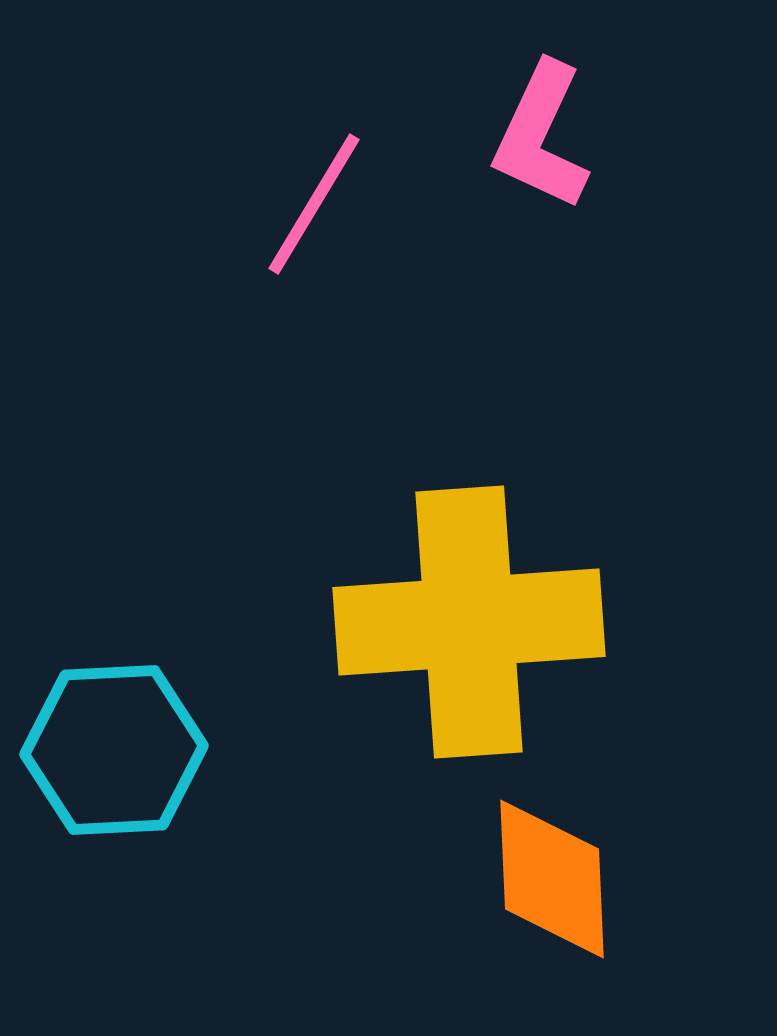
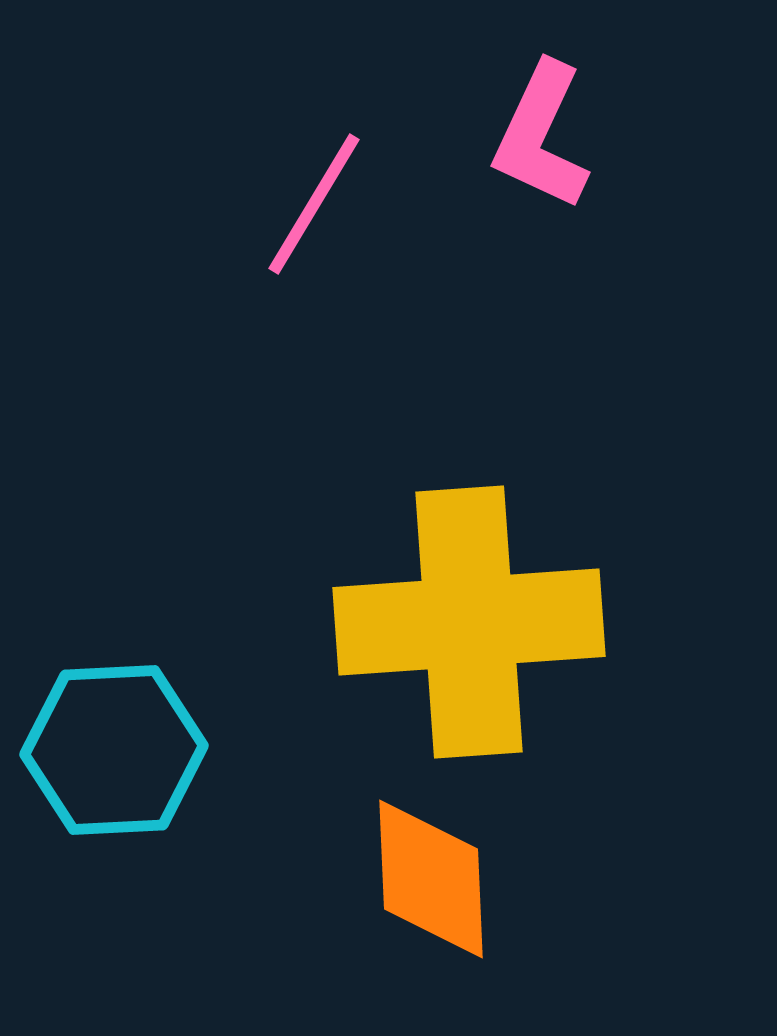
orange diamond: moved 121 px left
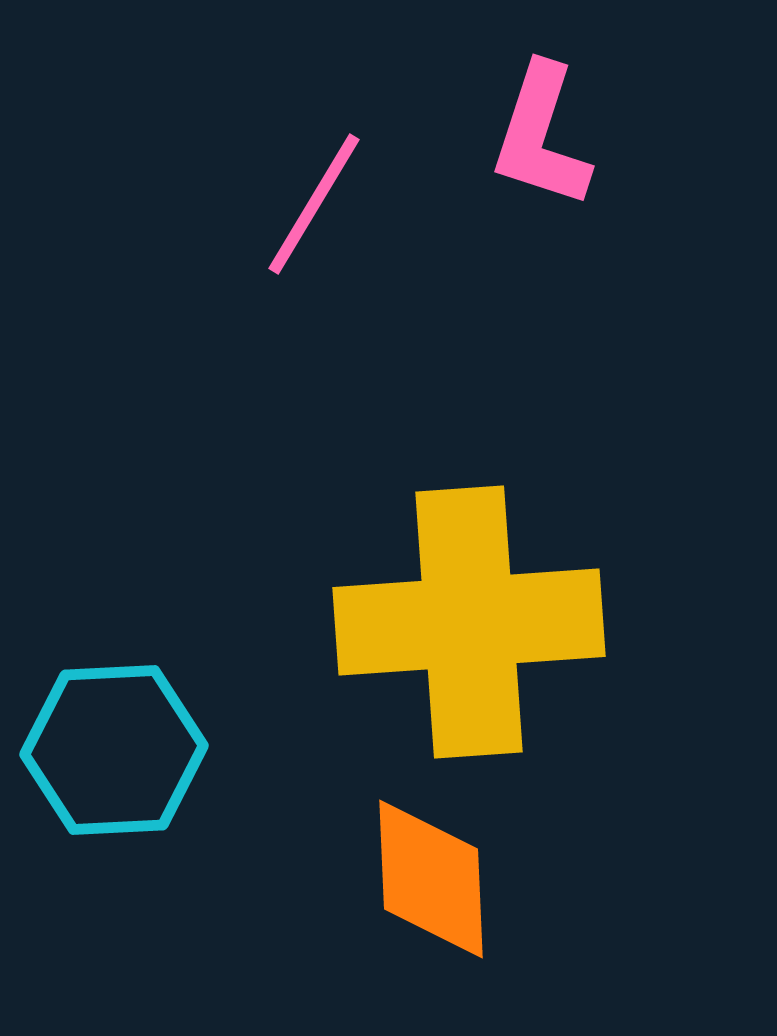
pink L-shape: rotated 7 degrees counterclockwise
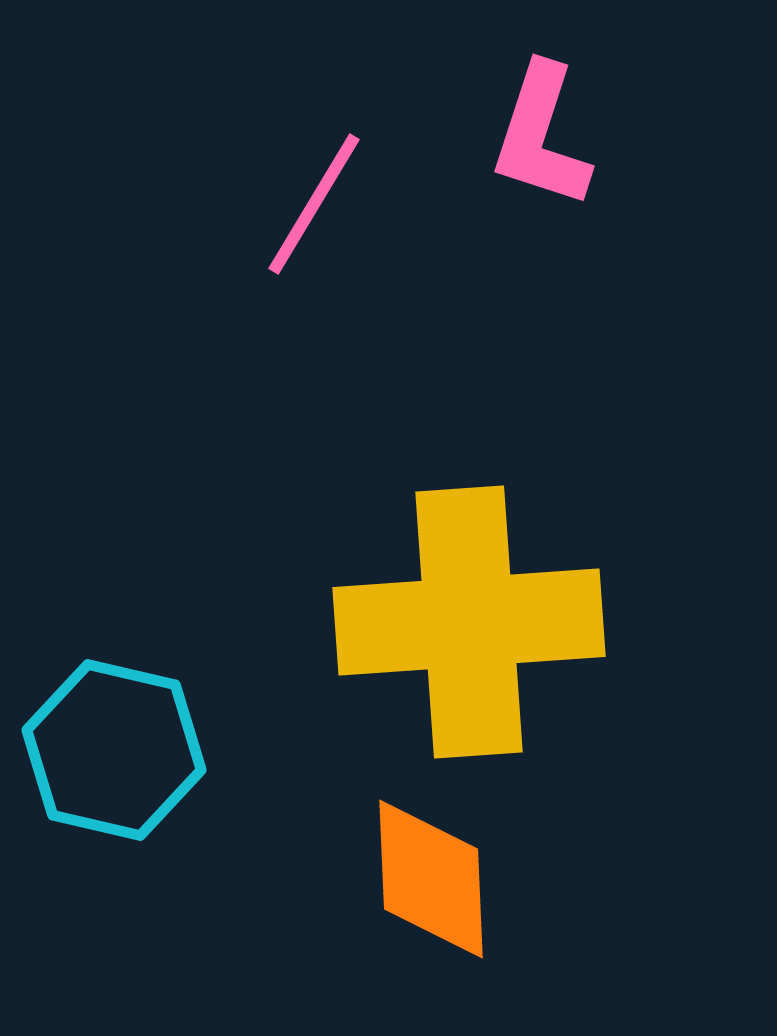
cyan hexagon: rotated 16 degrees clockwise
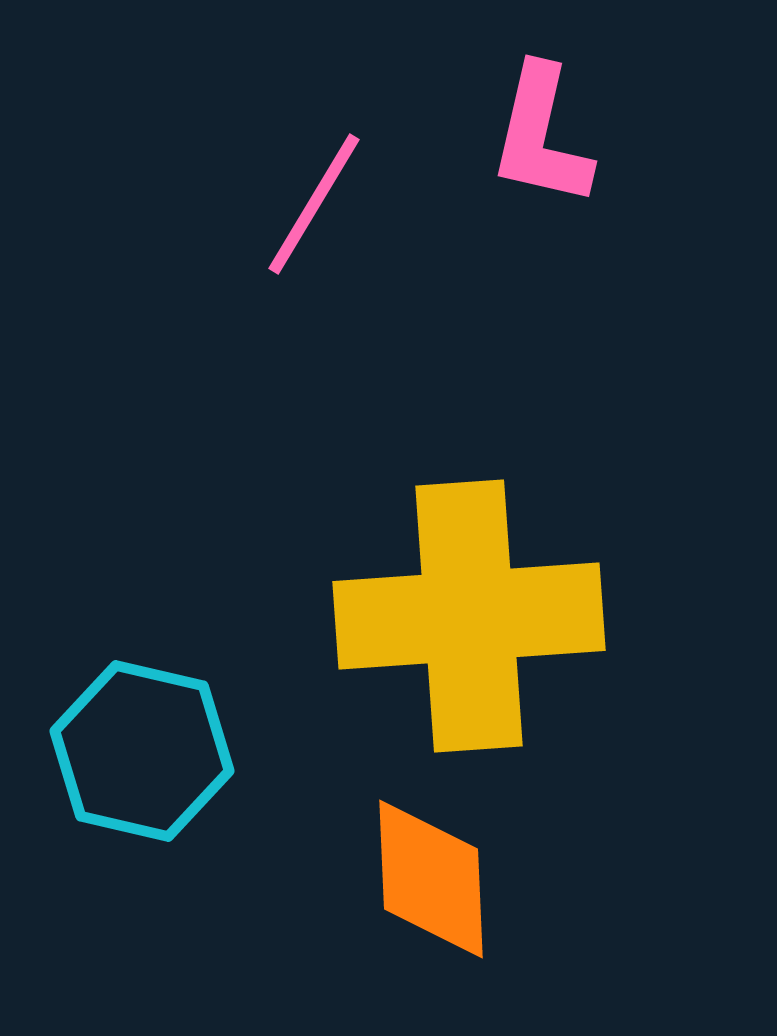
pink L-shape: rotated 5 degrees counterclockwise
yellow cross: moved 6 px up
cyan hexagon: moved 28 px right, 1 px down
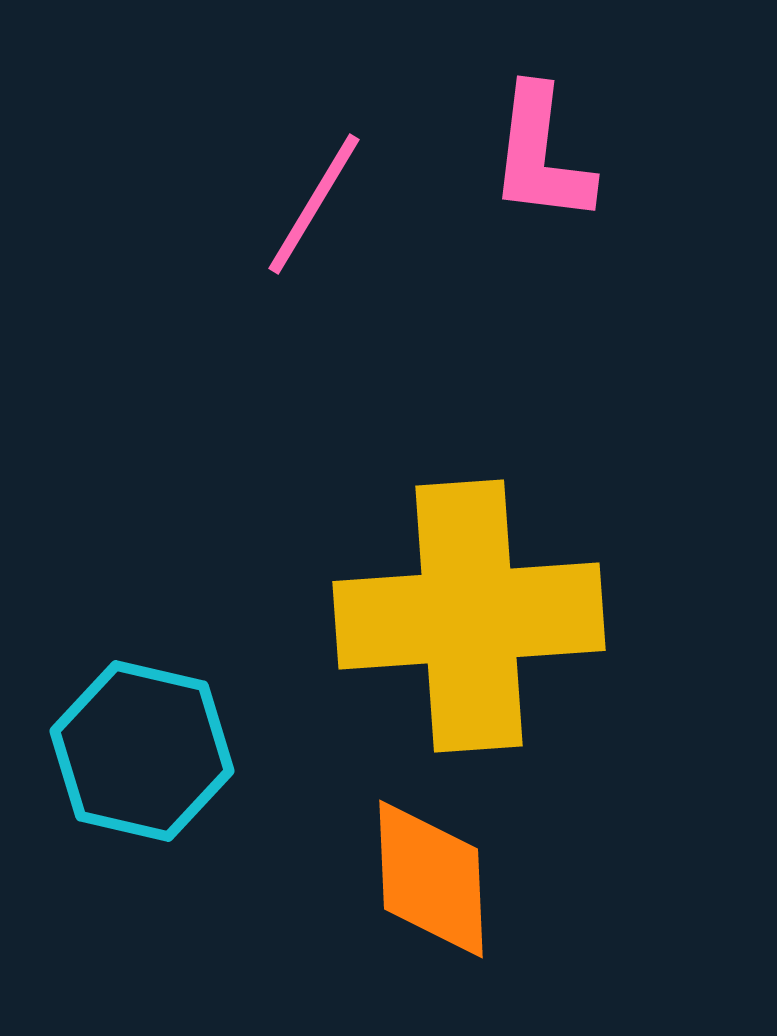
pink L-shape: moved 19 px down; rotated 6 degrees counterclockwise
